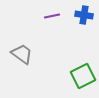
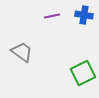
gray trapezoid: moved 2 px up
green square: moved 3 px up
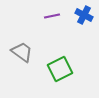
blue cross: rotated 18 degrees clockwise
green square: moved 23 px left, 4 px up
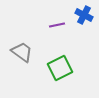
purple line: moved 5 px right, 9 px down
green square: moved 1 px up
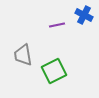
gray trapezoid: moved 1 px right, 3 px down; rotated 135 degrees counterclockwise
green square: moved 6 px left, 3 px down
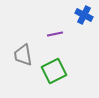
purple line: moved 2 px left, 9 px down
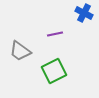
blue cross: moved 2 px up
gray trapezoid: moved 3 px left, 4 px up; rotated 45 degrees counterclockwise
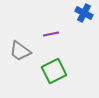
purple line: moved 4 px left
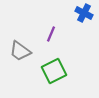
purple line: rotated 56 degrees counterclockwise
